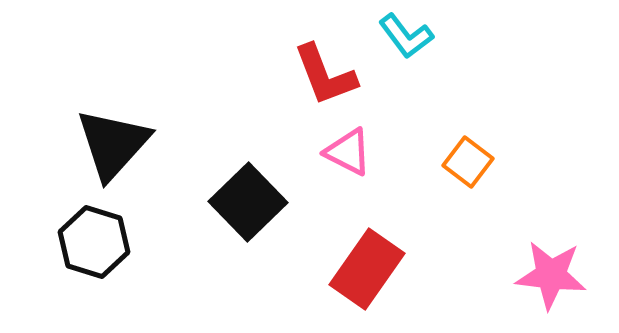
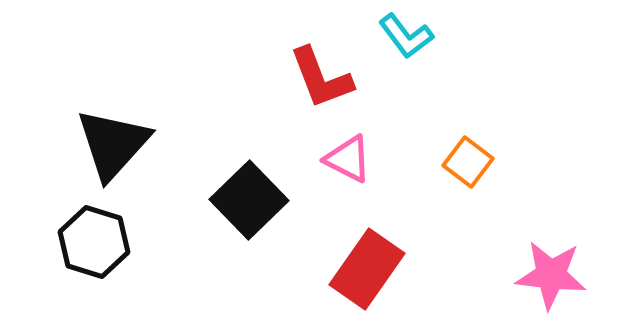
red L-shape: moved 4 px left, 3 px down
pink triangle: moved 7 px down
black square: moved 1 px right, 2 px up
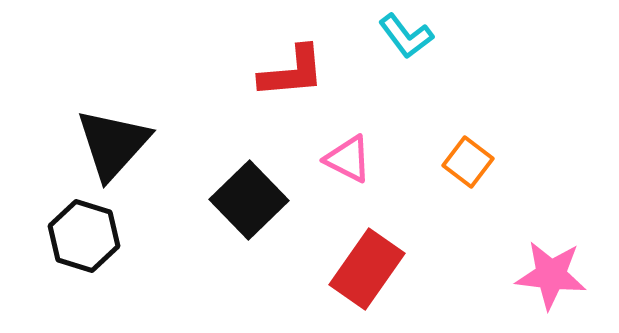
red L-shape: moved 29 px left, 6 px up; rotated 74 degrees counterclockwise
black hexagon: moved 10 px left, 6 px up
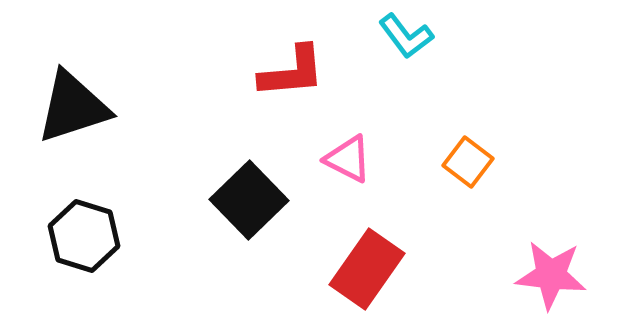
black triangle: moved 40 px left, 37 px up; rotated 30 degrees clockwise
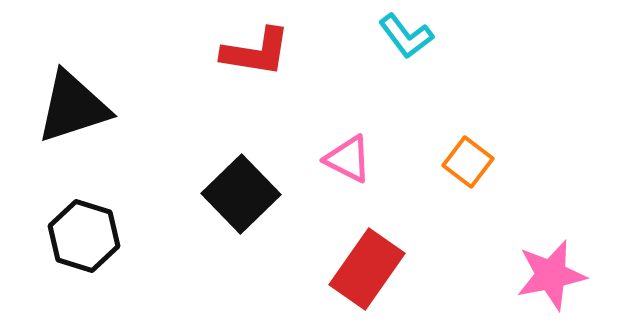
red L-shape: moved 36 px left, 20 px up; rotated 14 degrees clockwise
black square: moved 8 px left, 6 px up
pink star: rotated 18 degrees counterclockwise
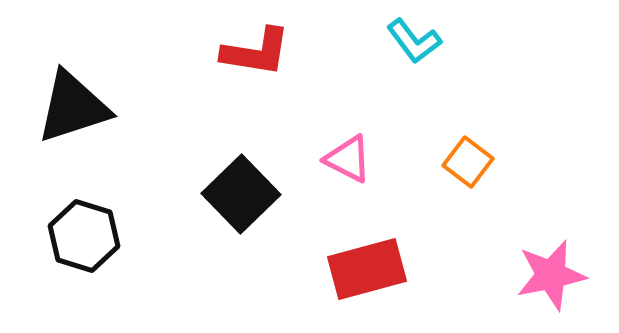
cyan L-shape: moved 8 px right, 5 px down
red rectangle: rotated 40 degrees clockwise
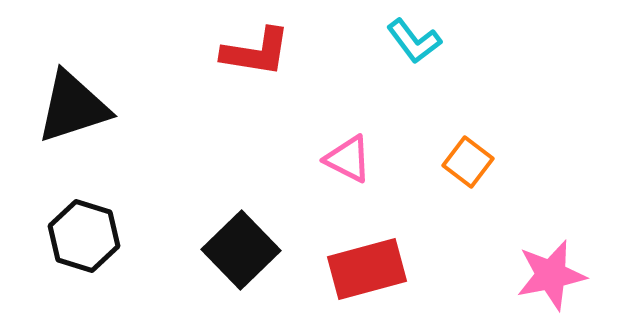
black square: moved 56 px down
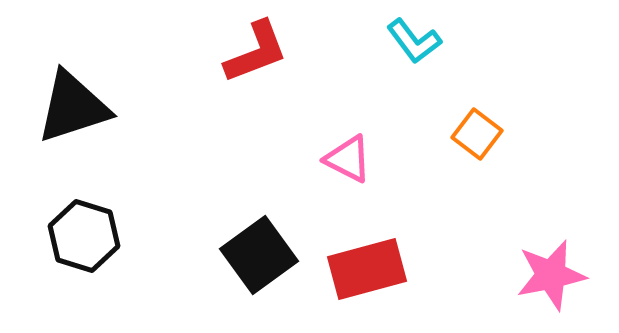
red L-shape: rotated 30 degrees counterclockwise
orange square: moved 9 px right, 28 px up
black square: moved 18 px right, 5 px down; rotated 8 degrees clockwise
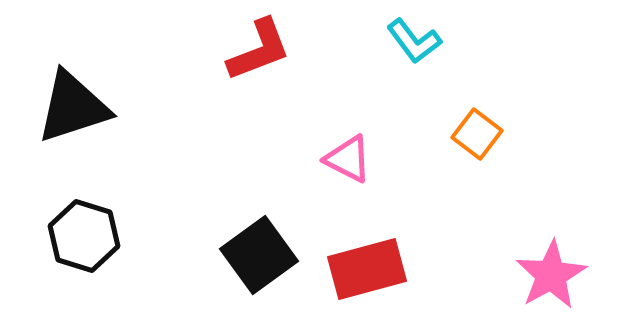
red L-shape: moved 3 px right, 2 px up
pink star: rotated 18 degrees counterclockwise
